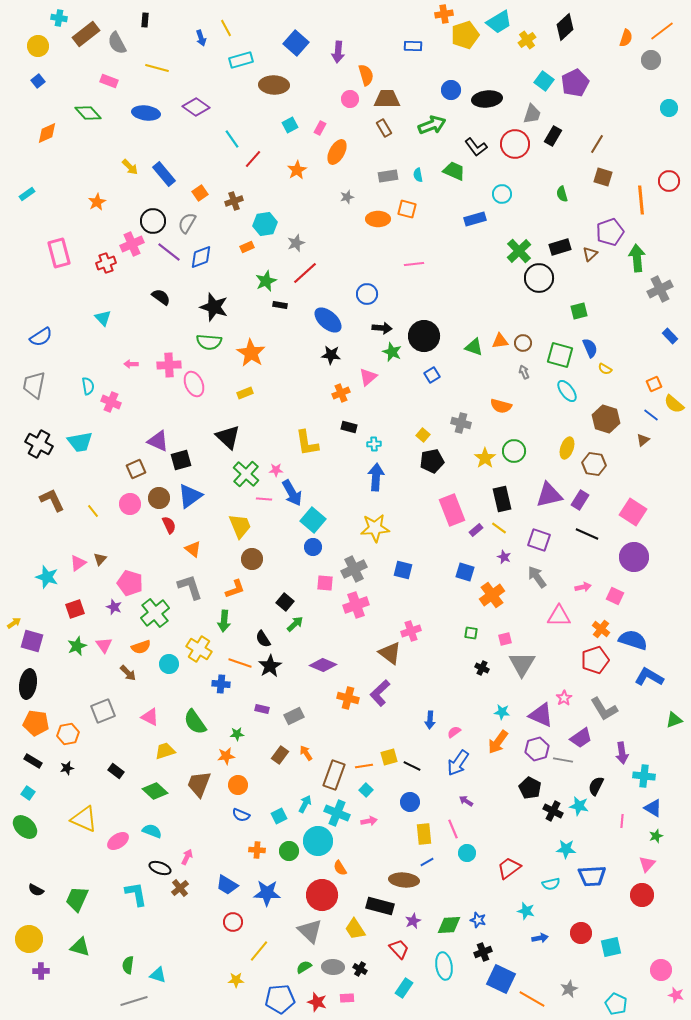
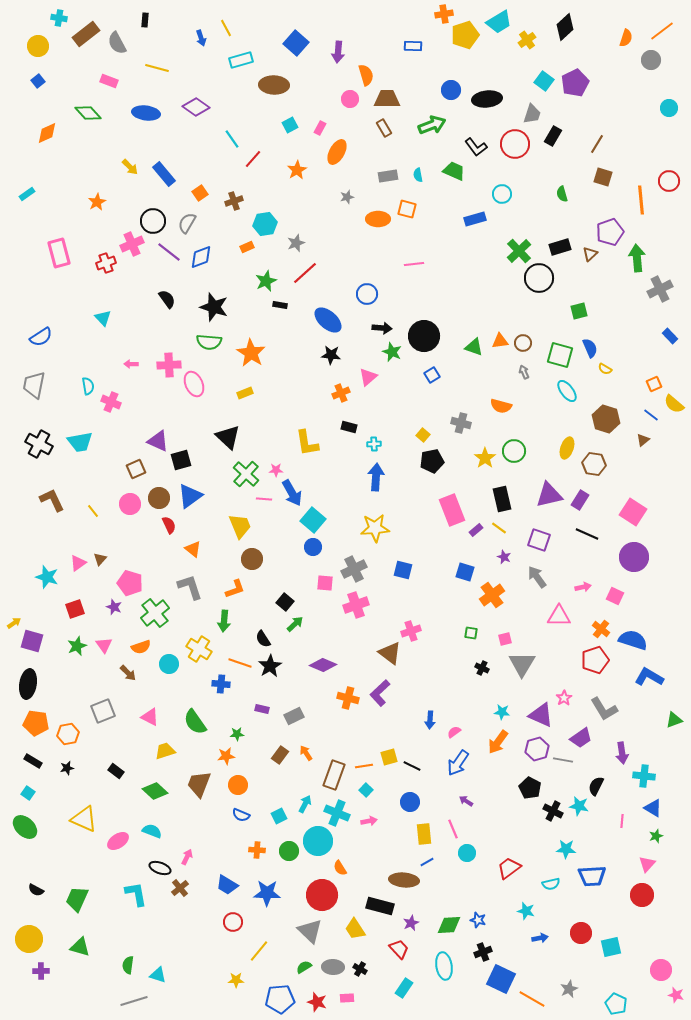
black semicircle at (161, 297): moved 6 px right, 2 px down; rotated 18 degrees clockwise
purple star at (413, 921): moved 2 px left, 2 px down
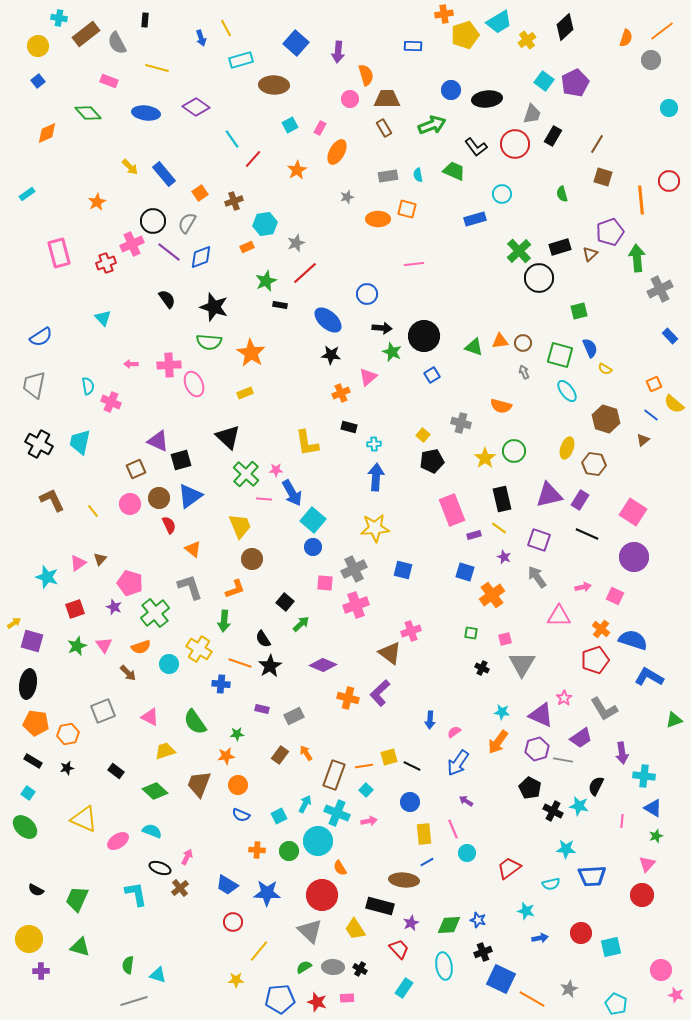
cyan trapezoid at (80, 442): rotated 112 degrees clockwise
purple rectangle at (476, 530): moved 2 px left, 5 px down; rotated 24 degrees clockwise
green arrow at (295, 624): moved 6 px right
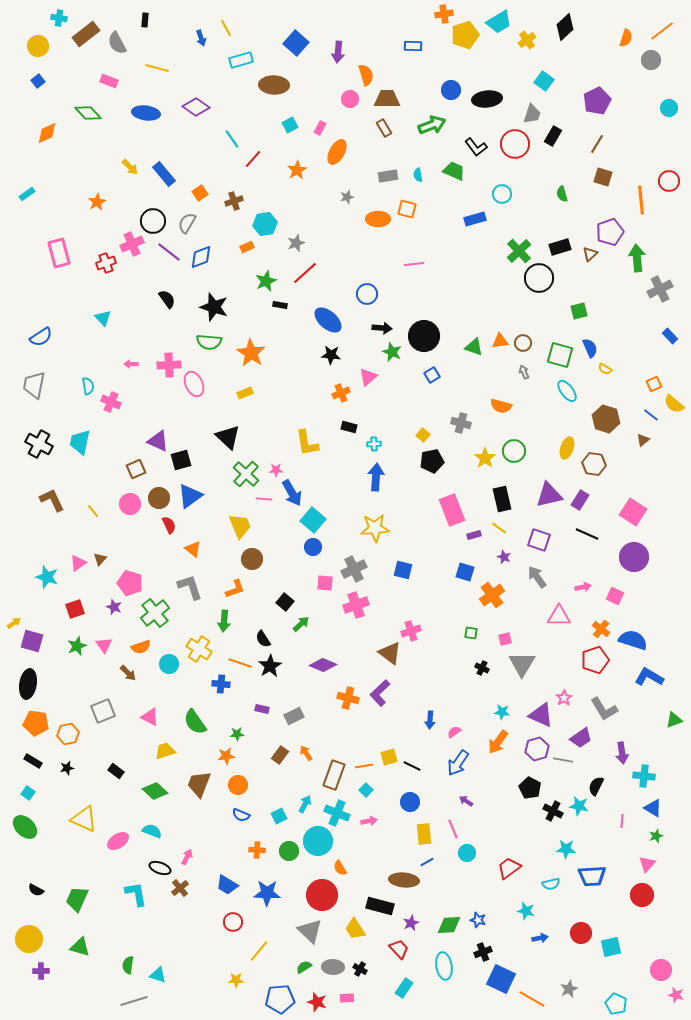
purple pentagon at (575, 83): moved 22 px right, 18 px down
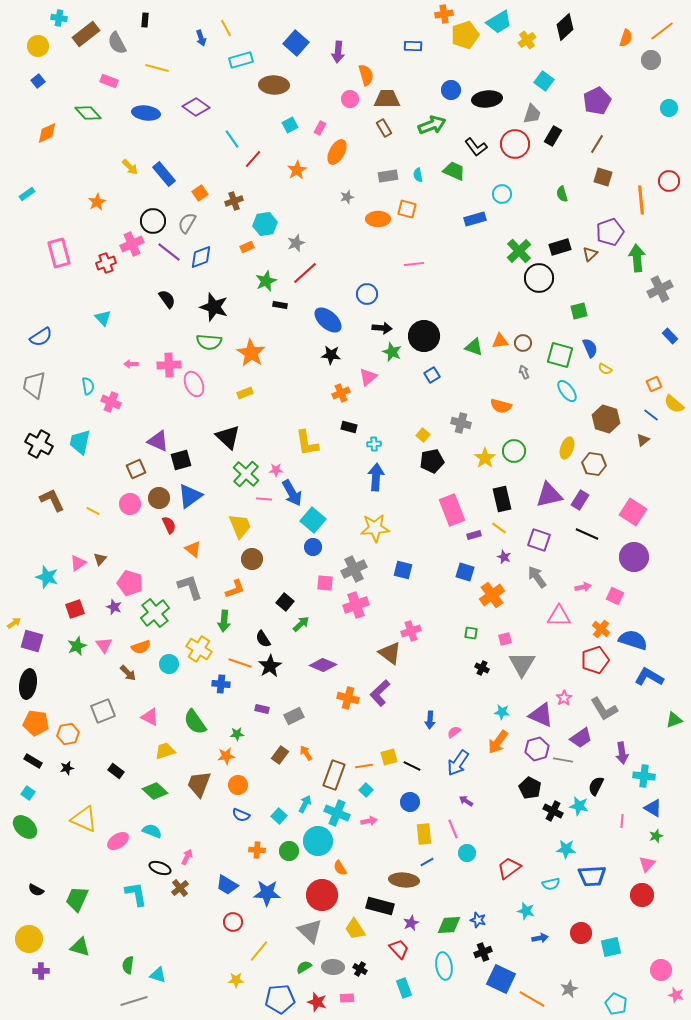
yellow line at (93, 511): rotated 24 degrees counterclockwise
cyan square at (279, 816): rotated 21 degrees counterclockwise
cyan rectangle at (404, 988): rotated 54 degrees counterclockwise
